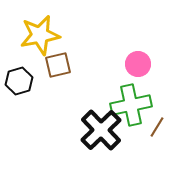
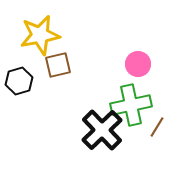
black cross: moved 1 px right
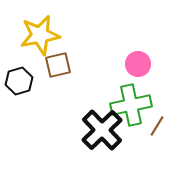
brown line: moved 1 px up
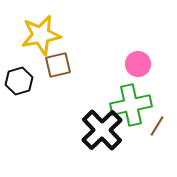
yellow star: moved 1 px right
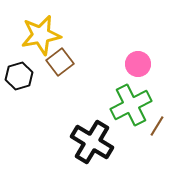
brown square: moved 2 px right, 3 px up; rotated 24 degrees counterclockwise
black hexagon: moved 5 px up
green cross: rotated 15 degrees counterclockwise
black cross: moved 10 px left, 12 px down; rotated 15 degrees counterclockwise
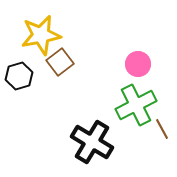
green cross: moved 5 px right
brown line: moved 5 px right, 3 px down; rotated 60 degrees counterclockwise
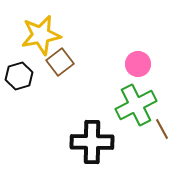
black cross: rotated 30 degrees counterclockwise
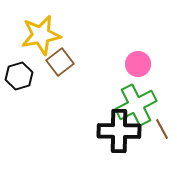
black cross: moved 27 px right, 11 px up
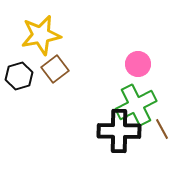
brown square: moved 5 px left, 7 px down
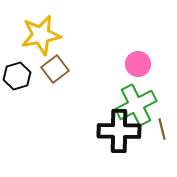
black hexagon: moved 2 px left
brown line: rotated 15 degrees clockwise
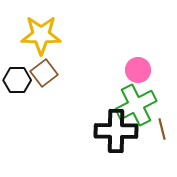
yellow star: rotated 12 degrees clockwise
pink circle: moved 6 px down
brown square: moved 11 px left, 4 px down
black hexagon: moved 4 px down; rotated 16 degrees clockwise
black cross: moved 3 px left
